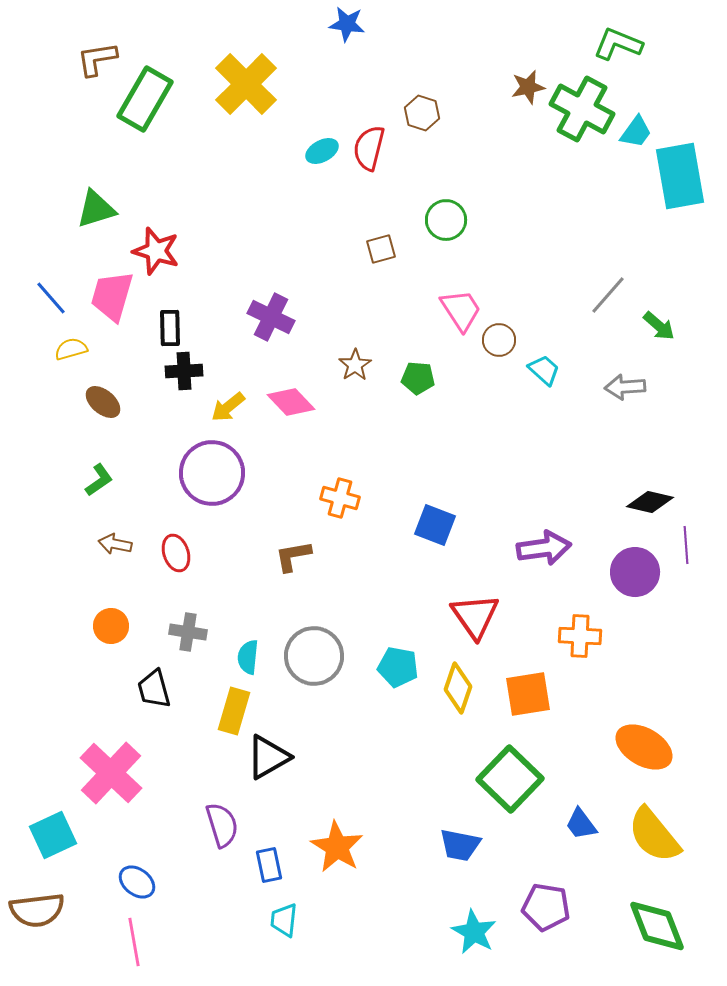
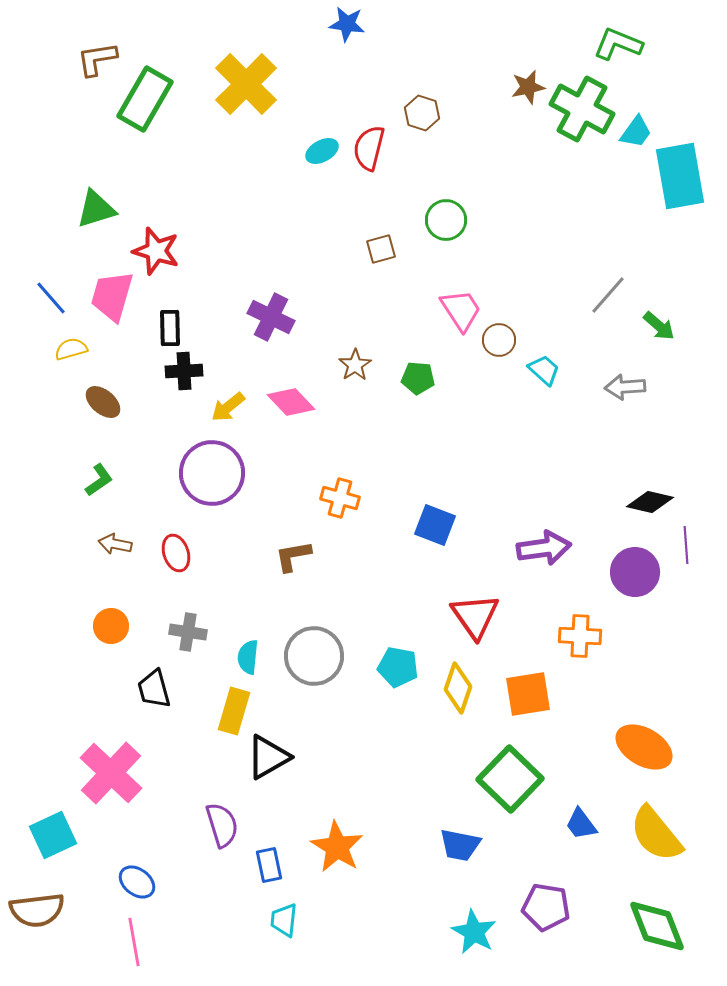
yellow semicircle at (654, 835): moved 2 px right, 1 px up
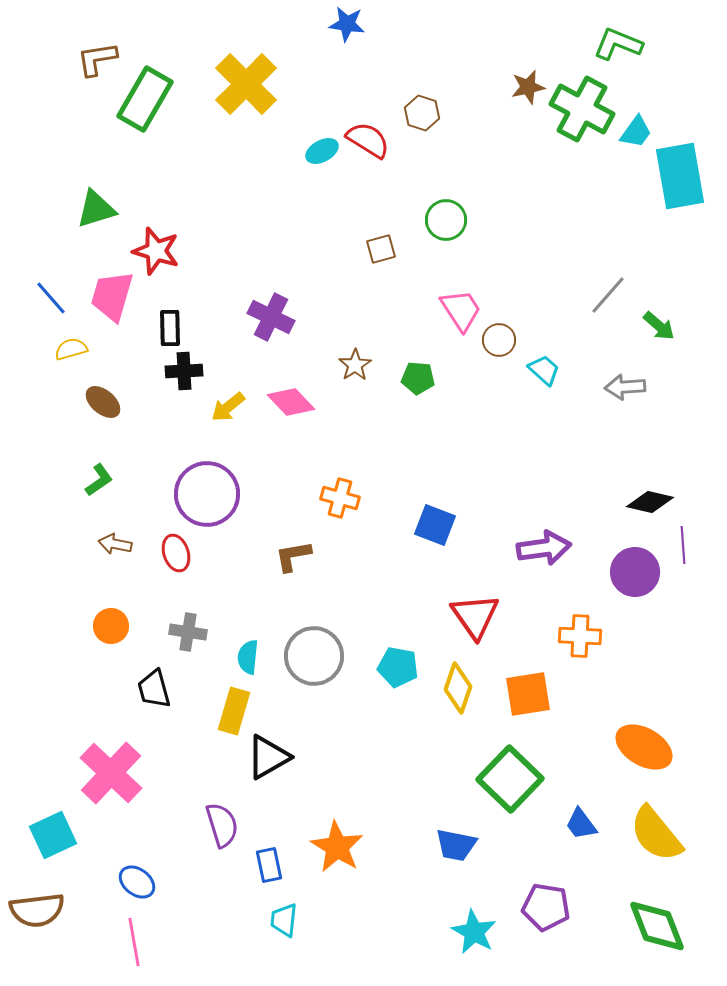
red semicircle at (369, 148): moved 1 px left, 8 px up; rotated 108 degrees clockwise
purple circle at (212, 473): moved 5 px left, 21 px down
purple line at (686, 545): moved 3 px left
blue trapezoid at (460, 845): moved 4 px left
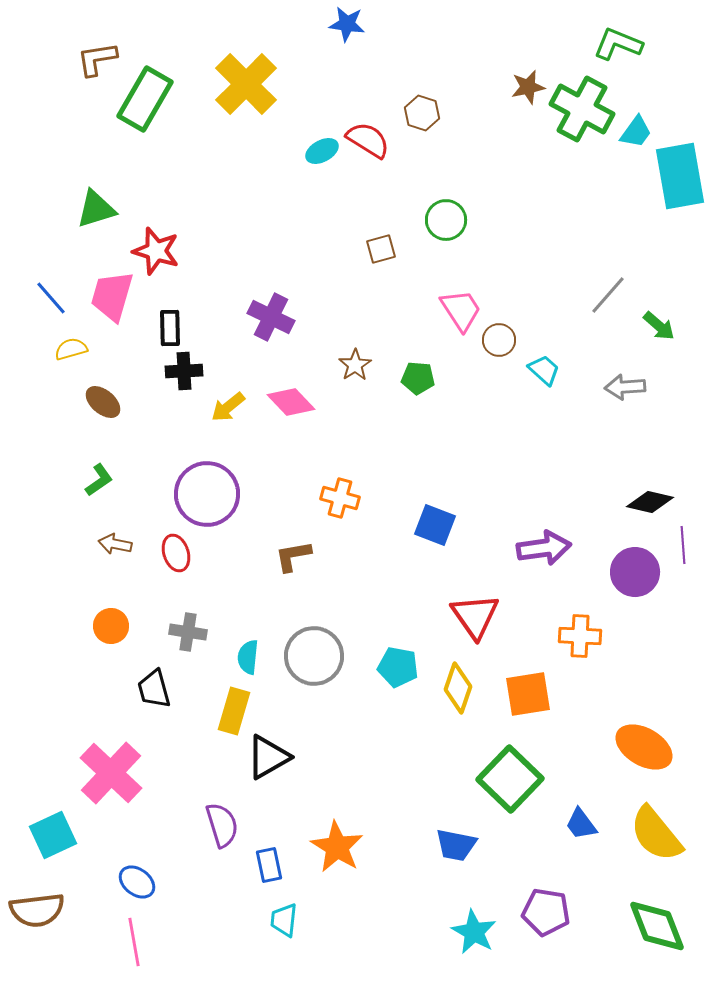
purple pentagon at (546, 907): moved 5 px down
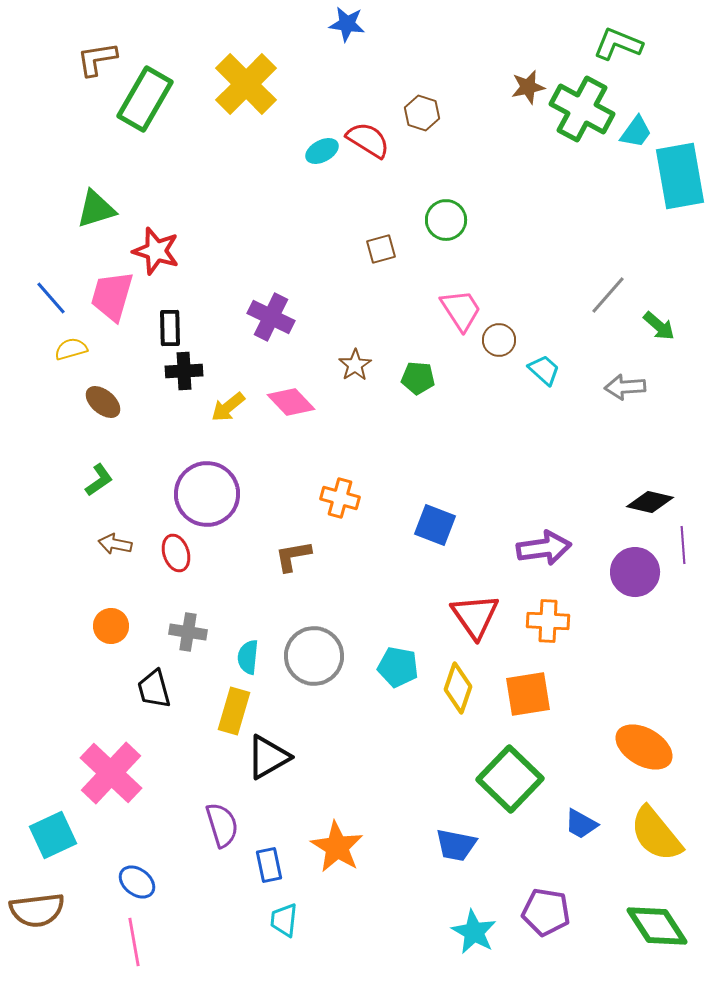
orange cross at (580, 636): moved 32 px left, 15 px up
blue trapezoid at (581, 824): rotated 24 degrees counterclockwise
green diamond at (657, 926): rotated 12 degrees counterclockwise
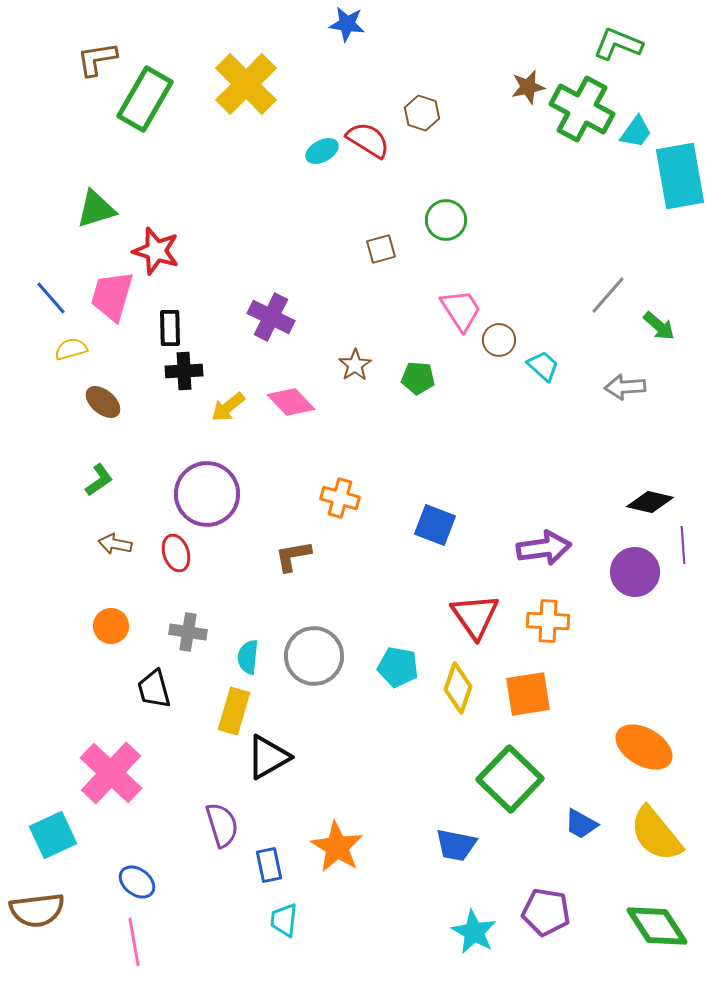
cyan trapezoid at (544, 370): moved 1 px left, 4 px up
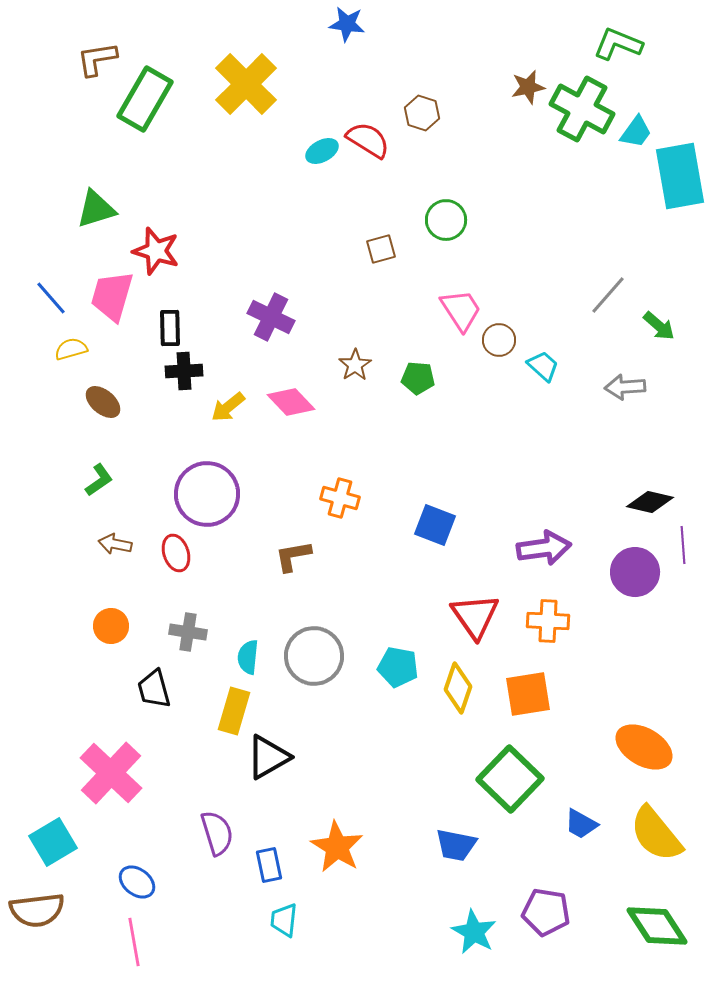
purple semicircle at (222, 825): moved 5 px left, 8 px down
cyan square at (53, 835): moved 7 px down; rotated 6 degrees counterclockwise
